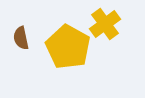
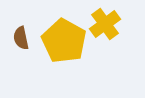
yellow pentagon: moved 4 px left, 6 px up
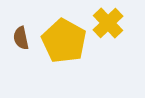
yellow cross: moved 3 px right, 1 px up; rotated 8 degrees counterclockwise
